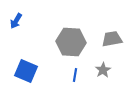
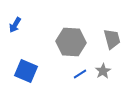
blue arrow: moved 1 px left, 4 px down
gray trapezoid: rotated 85 degrees clockwise
gray star: moved 1 px down
blue line: moved 5 px right, 1 px up; rotated 48 degrees clockwise
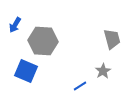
gray hexagon: moved 28 px left, 1 px up
blue line: moved 12 px down
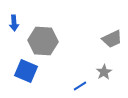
blue arrow: moved 1 px left, 2 px up; rotated 35 degrees counterclockwise
gray trapezoid: rotated 80 degrees clockwise
gray star: moved 1 px right, 1 px down
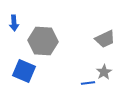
gray trapezoid: moved 7 px left
blue square: moved 2 px left
blue line: moved 8 px right, 3 px up; rotated 24 degrees clockwise
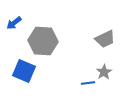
blue arrow: rotated 56 degrees clockwise
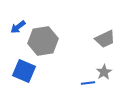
blue arrow: moved 4 px right, 4 px down
gray hexagon: rotated 12 degrees counterclockwise
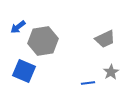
gray star: moved 7 px right
